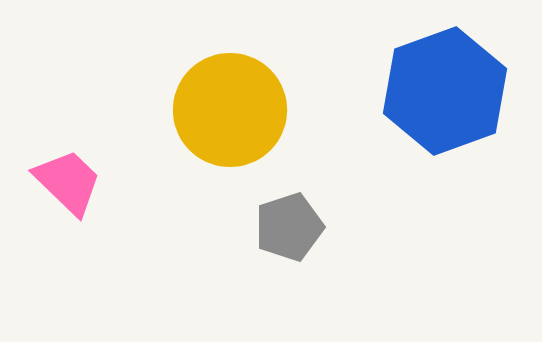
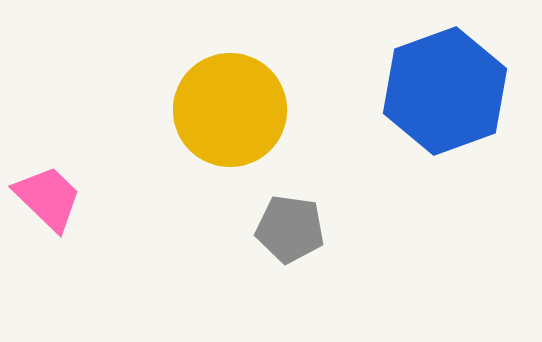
pink trapezoid: moved 20 px left, 16 px down
gray pentagon: moved 1 px right, 2 px down; rotated 26 degrees clockwise
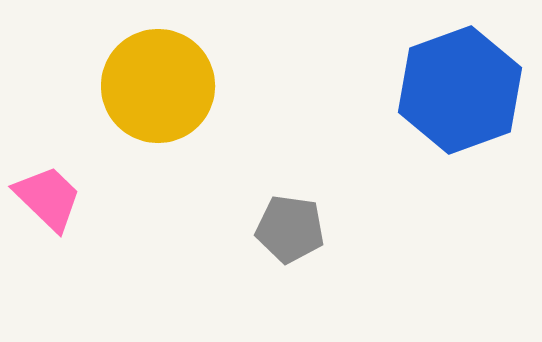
blue hexagon: moved 15 px right, 1 px up
yellow circle: moved 72 px left, 24 px up
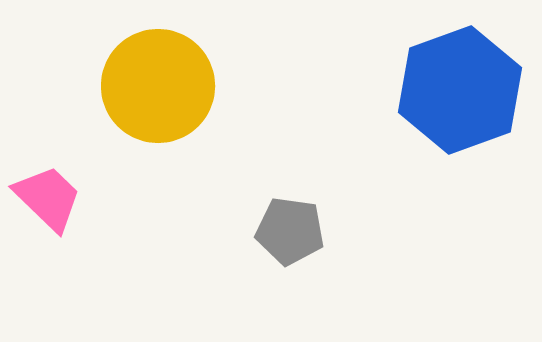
gray pentagon: moved 2 px down
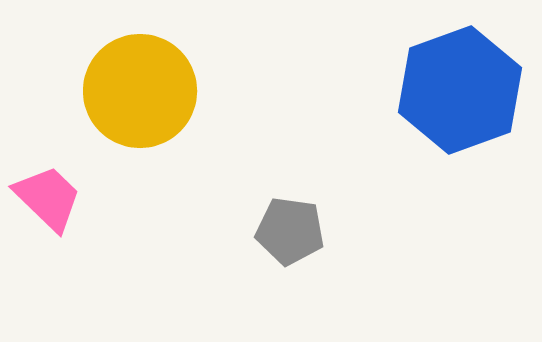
yellow circle: moved 18 px left, 5 px down
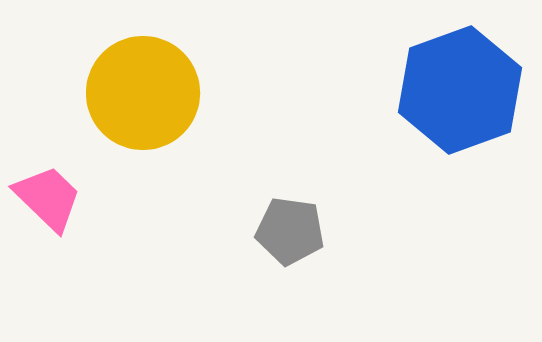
yellow circle: moved 3 px right, 2 px down
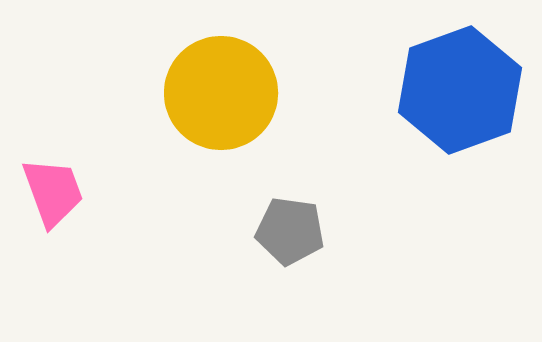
yellow circle: moved 78 px right
pink trapezoid: moved 5 px right, 6 px up; rotated 26 degrees clockwise
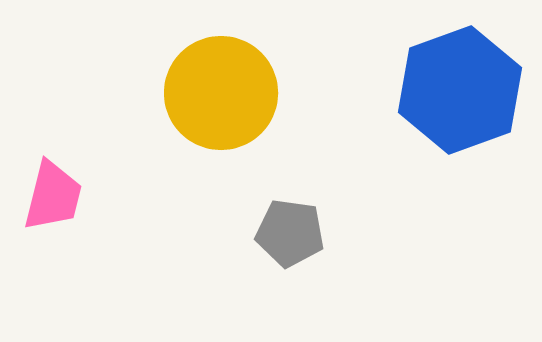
pink trapezoid: moved 4 px down; rotated 34 degrees clockwise
gray pentagon: moved 2 px down
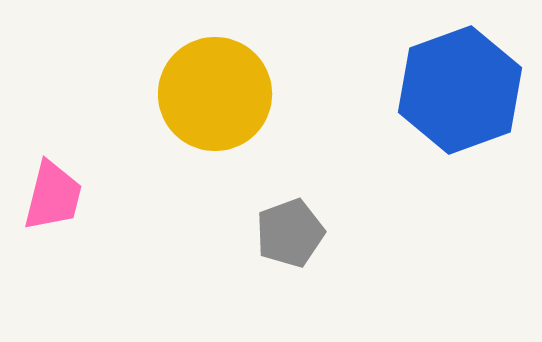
yellow circle: moved 6 px left, 1 px down
gray pentagon: rotated 28 degrees counterclockwise
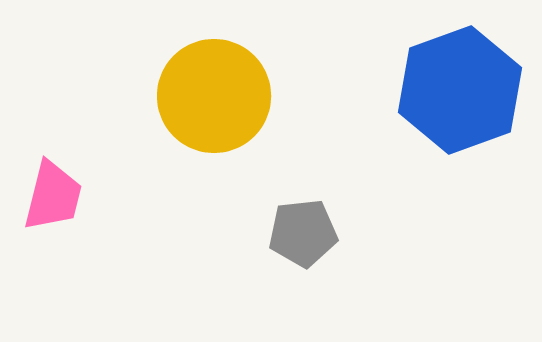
yellow circle: moved 1 px left, 2 px down
gray pentagon: moved 13 px right; rotated 14 degrees clockwise
